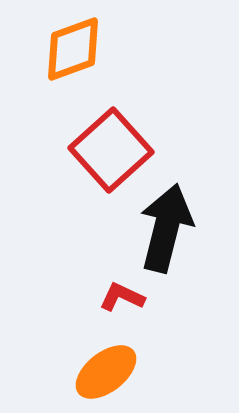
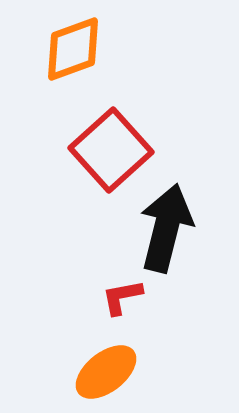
red L-shape: rotated 36 degrees counterclockwise
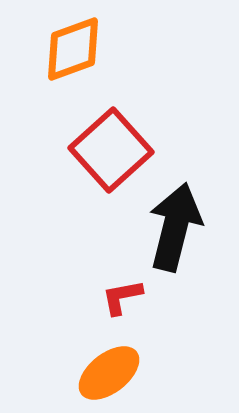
black arrow: moved 9 px right, 1 px up
orange ellipse: moved 3 px right, 1 px down
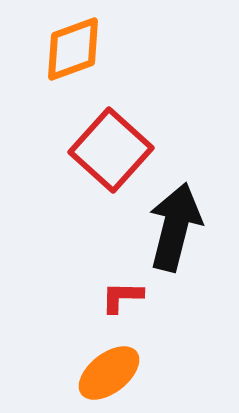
red square: rotated 6 degrees counterclockwise
red L-shape: rotated 12 degrees clockwise
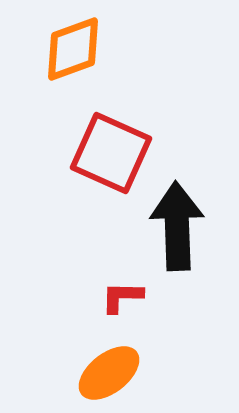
red square: moved 3 px down; rotated 18 degrees counterclockwise
black arrow: moved 2 px right, 1 px up; rotated 16 degrees counterclockwise
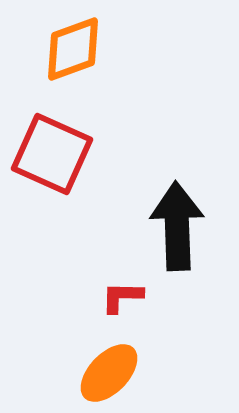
red square: moved 59 px left, 1 px down
orange ellipse: rotated 8 degrees counterclockwise
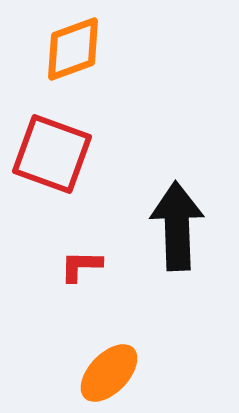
red square: rotated 4 degrees counterclockwise
red L-shape: moved 41 px left, 31 px up
